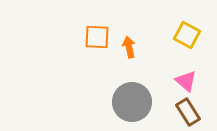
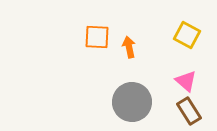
brown rectangle: moved 1 px right, 1 px up
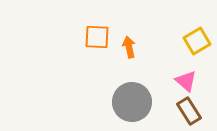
yellow square: moved 10 px right, 6 px down; rotated 32 degrees clockwise
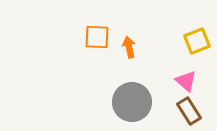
yellow square: rotated 8 degrees clockwise
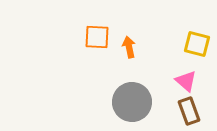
yellow square: moved 3 px down; rotated 36 degrees clockwise
brown rectangle: rotated 12 degrees clockwise
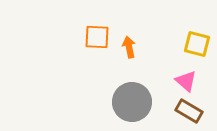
brown rectangle: rotated 40 degrees counterclockwise
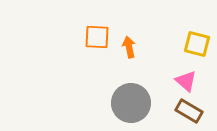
gray circle: moved 1 px left, 1 px down
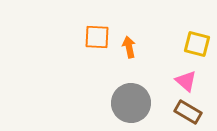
brown rectangle: moved 1 px left, 1 px down
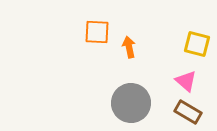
orange square: moved 5 px up
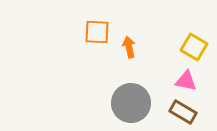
yellow square: moved 3 px left, 3 px down; rotated 16 degrees clockwise
pink triangle: rotated 30 degrees counterclockwise
brown rectangle: moved 5 px left
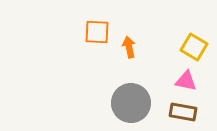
brown rectangle: rotated 20 degrees counterclockwise
